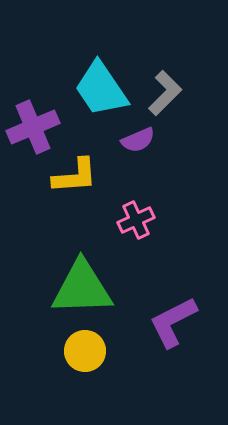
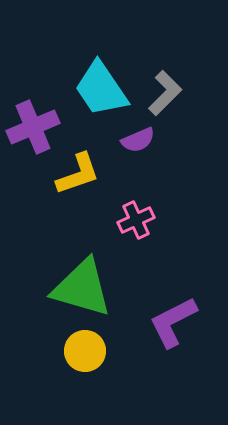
yellow L-shape: moved 3 px right, 2 px up; rotated 15 degrees counterclockwise
green triangle: rotated 18 degrees clockwise
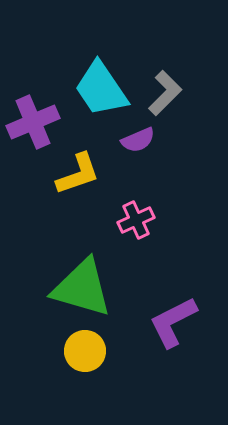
purple cross: moved 5 px up
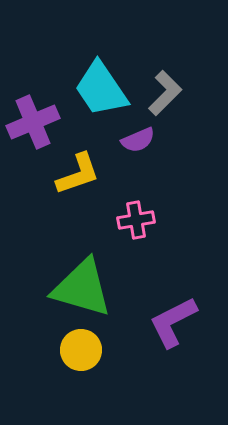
pink cross: rotated 15 degrees clockwise
yellow circle: moved 4 px left, 1 px up
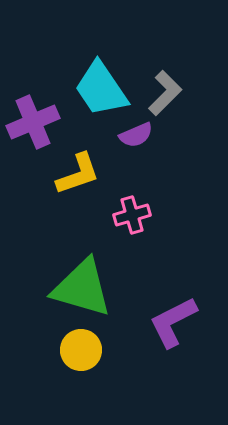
purple semicircle: moved 2 px left, 5 px up
pink cross: moved 4 px left, 5 px up; rotated 6 degrees counterclockwise
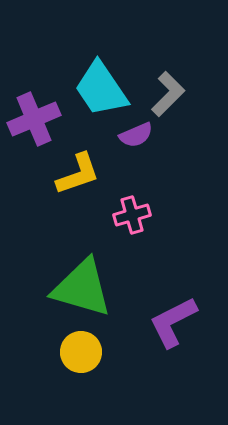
gray L-shape: moved 3 px right, 1 px down
purple cross: moved 1 px right, 3 px up
yellow circle: moved 2 px down
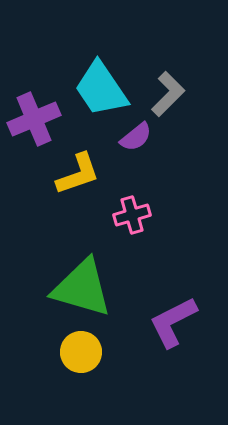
purple semicircle: moved 2 px down; rotated 16 degrees counterclockwise
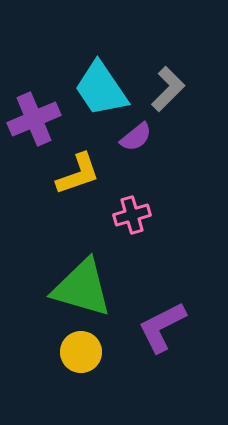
gray L-shape: moved 5 px up
purple L-shape: moved 11 px left, 5 px down
